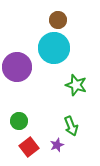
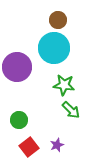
green star: moved 12 px left; rotated 10 degrees counterclockwise
green circle: moved 1 px up
green arrow: moved 16 px up; rotated 24 degrees counterclockwise
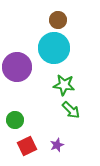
green circle: moved 4 px left
red square: moved 2 px left, 1 px up; rotated 12 degrees clockwise
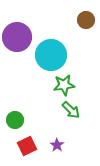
brown circle: moved 28 px right
cyan circle: moved 3 px left, 7 px down
purple circle: moved 30 px up
green star: rotated 15 degrees counterclockwise
purple star: rotated 16 degrees counterclockwise
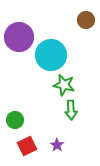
purple circle: moved 2 px right
green star: rotated 20 degrees clockwise
green arrow: rotated 42 degrees clockwise
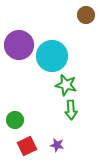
brown circle: moved 5 px up
purple circle: moved 8 px down
cyan circle: moved 1 px right, 1 px down
green star: moved 2 px right
purple star: rotated 24 degrees counterclockwise
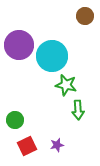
brown circle: moved 1 px left, 1 px down
green arrow: moved 7 px right
purple star: rotated 24 degrees counterclockwise
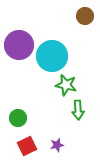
green circle: moved 3 px right, 2 px up
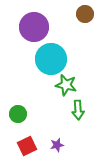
brown circle: moved 2 px up
purple circle: moved 15 px right, 18 px up
cyan circle: moved 1 px left, 3 px down
green circle: moved 4 px up
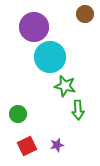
cyan circle: moved 1 px left, 2 px up
green star: moved 1 px left, 1 px down
